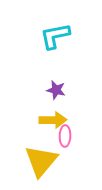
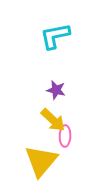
yellow arrow: rotated 44 degrees clockwise
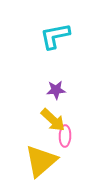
purple star: rotated 18 degrees counterclockwise
yellow triangle: rotated 9 degrees clockwise
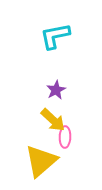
purple star: rotated 24 degrees counterclockwise
pink ellipse: moved 1 px down
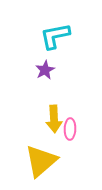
purple star: moved 11 px left, 20 px up
yellow arrow: moved 1 px right, 1 px up; rotated 44 degrees clockwise
pink ellipse: moved 5 px right, 8 px up
